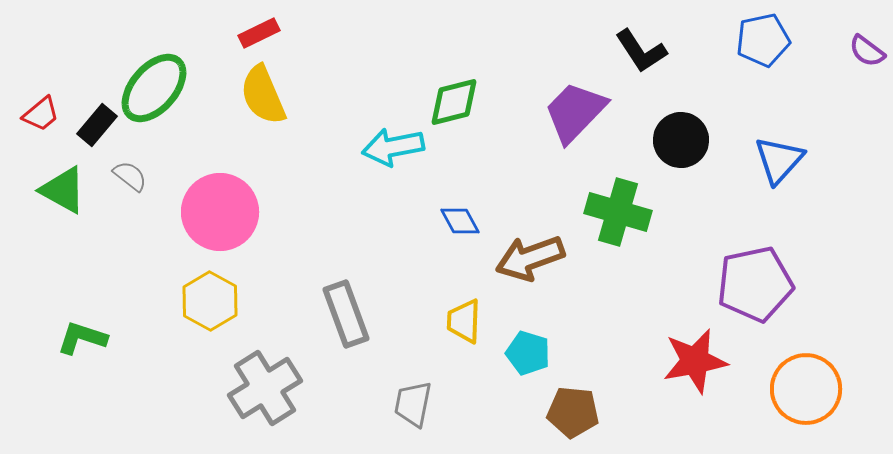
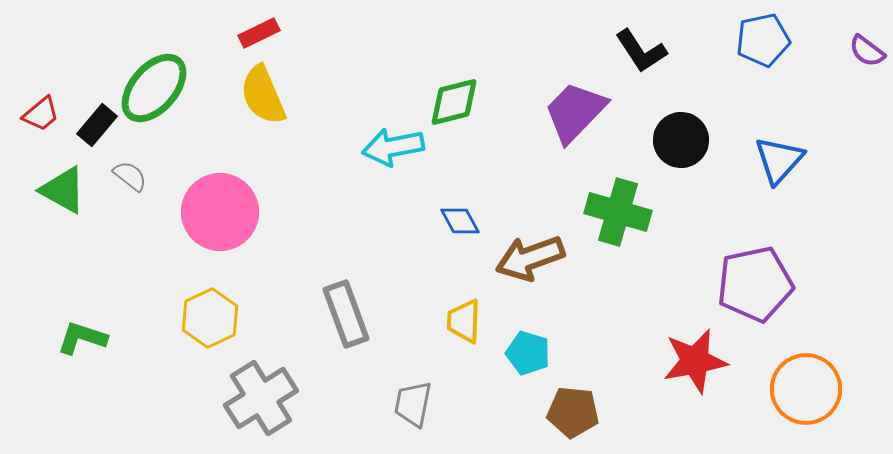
yellow hexagon: moved 17 px down; rotated 6 degrees clockwise
gray cross: moved 4 px left, 10 px down
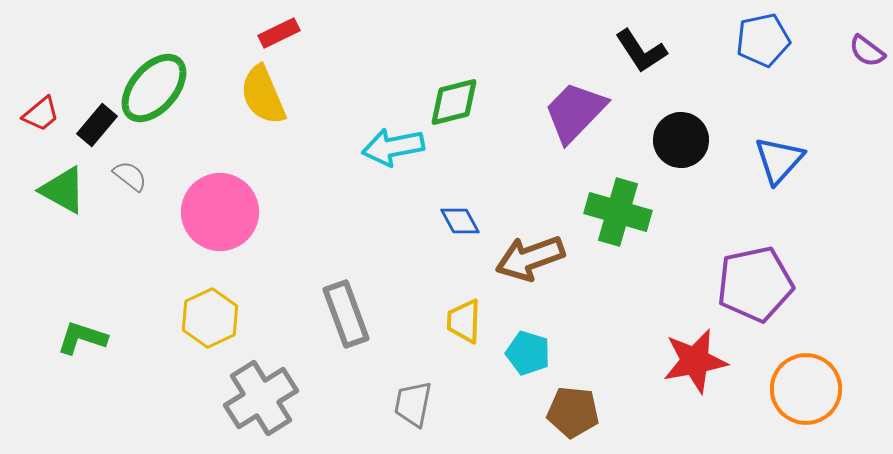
red rectangle: moved 20 px right
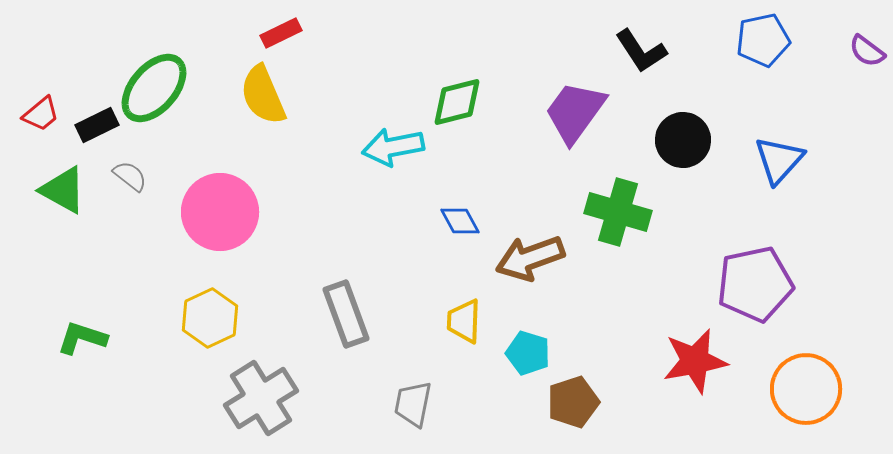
red rectangle: moved 2 px right
green diamond: moved 3 px right
purple trapezoid: rotated 8 degrees counterclockwise
black rectangle: rotated 24 degrees clockwise
black circle: moved 2 px right
brown pentagon: moved 10 px up; rotated 24 degrees counterclockwise
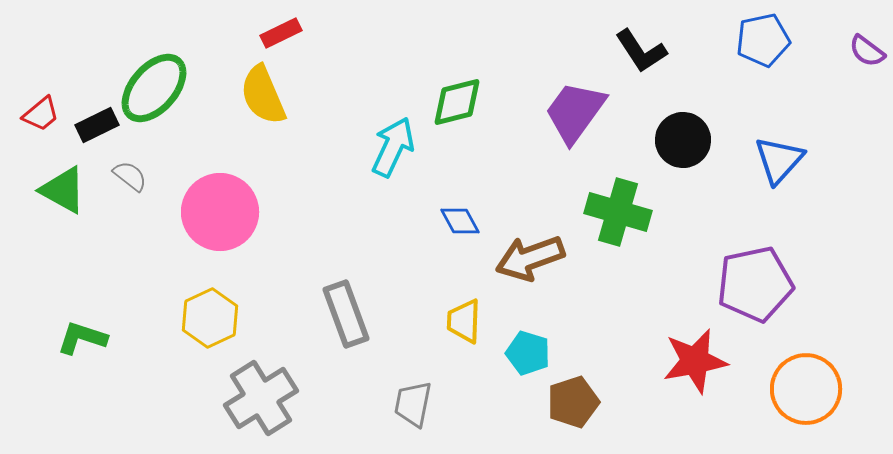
cyan arrow: rotated 126 degrees clockwise
